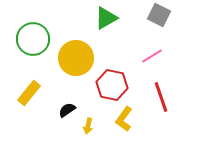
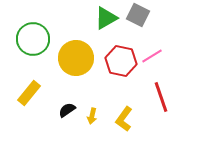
gray square: moved 21 px left
red hexagon: moved 9 px right, 24 px up
yellow arrow: moved 4 px right, 10 px up
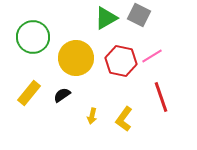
gray square: moved 1 px right
green circle: moved 2 px up
black semicircle: moved 5 px left, 15 px up
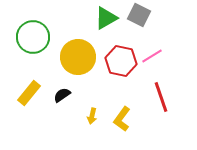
yellow circle: moved 2 px right, 1 px up
yellow L-shape: moved 2 px left
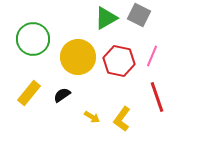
green circle: moved 2 px down
pink line: rotated 35 degrees counterclockwise
red hexagon: moved 2 px left
red line: moved 4 px left
yellow arrow: moved 1 px down; rotated 70 degrees counterclockwise
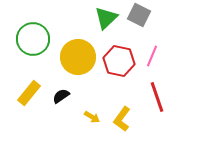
green triangle: rotated 15 degrees counterclockwise
black semicircle: moved 1 px left, 1 px down
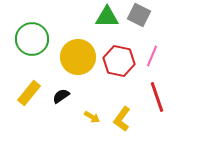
green triangle: moved 1 px right, 1 px up; rotated 45 degrees clockwise
green circle: moved 1 px left
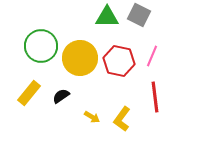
green circle: moved 9 px right, 7 px down
yellow circle: moved 2 px right, 1 px down
red line: moved 2 px left; rotated 12 degrees clockwise
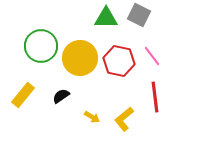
green triangle: moved 1 px left, 1 px down
pink line: rotated 60 degrees counterclockwise
yellow rectangle: moved 6 px left, 2 px down
yellow L-shape: moved 2 px right; rotated 15 degrees clockwise
